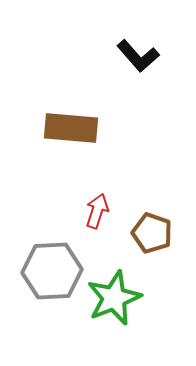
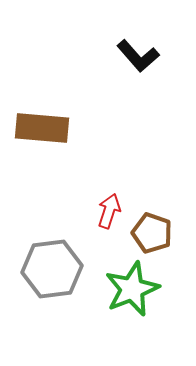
brown rectangle: moved 29 px left
red arrow: moved 12 px right
gray hexagon: moved 2 px up; rotated 4 degrees counterclockwise
green star: moved 18 px right, 9 px up
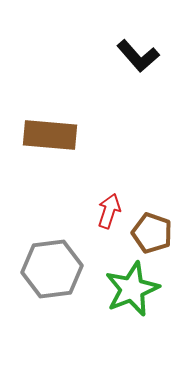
brown rectangle: moved 8 px right, 7 px down
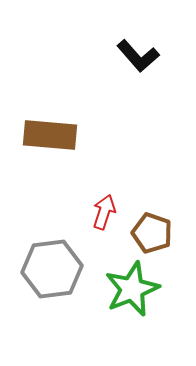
red arrow: moved 5 px left, 1 px down
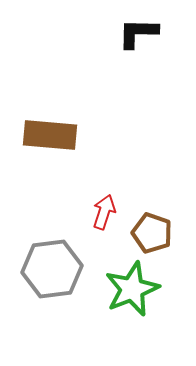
black L-shape: moved 23 px up; rotated 132 degrees clockwise
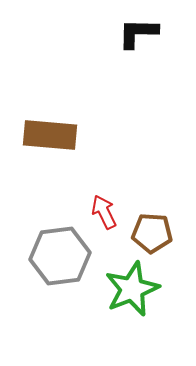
red arrow: rotated 44 degrees counterclockwise
brown pentagon: rotated 15 degrees counterclockwise
gray hexagon: moved 8 px right, 13 px up
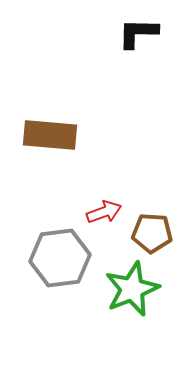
red arrow: rotated 96 degrees clockwise
gray hexagon: moved 2 px down
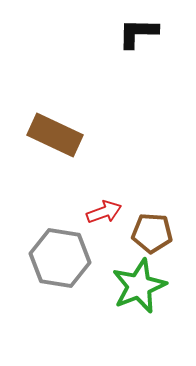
brown rectangle: moved 5 px right; rotated 20 degrees clockwise
gray hexagon: rotated 16 degrees clockwise
green star: moved 7 px right, 3 px up
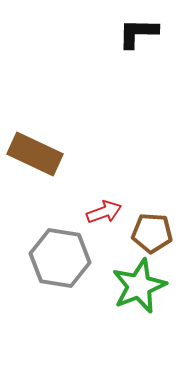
brown rectangle: moved 20 px left, 19 px down
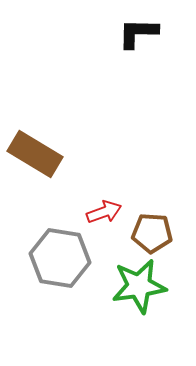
brown rectangle: rotated 6 degrees clockwise
green star: rotated 14 degrees clockwise
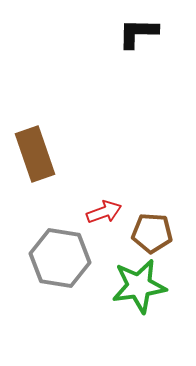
brown rectangle: rotated 40 degrees clockwise
